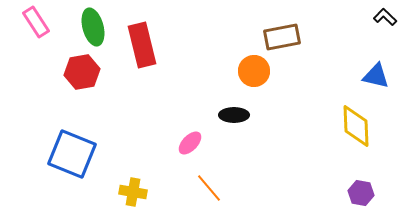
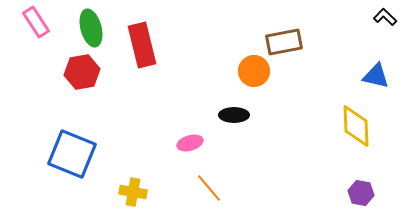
green ellipse: moved 2 px left, 1 px down
brown rectangle: moved 2 px right, 5 px down
pink ellipse: rotated 30 degrees clockwise
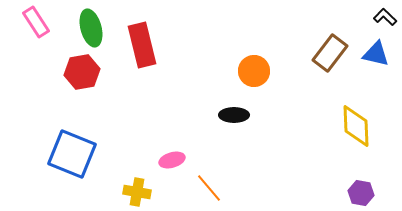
brown rectangle: moved 46 px right, 11 px down; rotated 42 degrees counterclockwise
blue triangle: moved 22 px up
pink ellipse: moved 18 px left, 17 px down
yellow cross: moved 4 px right
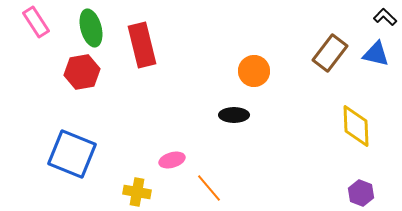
purple hexagon: rotated 10 degrees clockwise
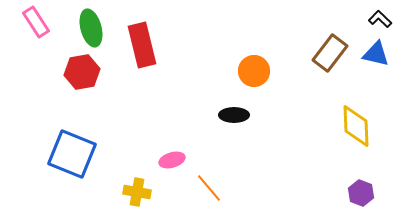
black L-shape: moved 5 px left, 2 px down
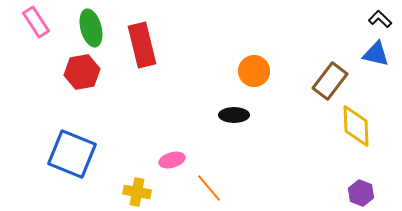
brown rectangle: moved 28 px down
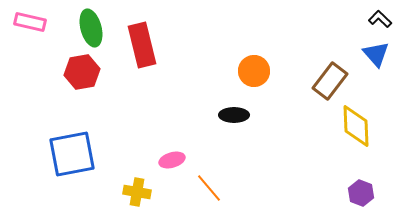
pink rectangle: moved 6 px left; rotated 44 degrees counterclockwise
blue triangle: rotated 36 degrees clockwise
blue square: rotated 33 degrees counterclockwise
